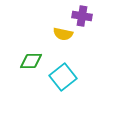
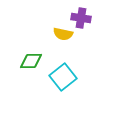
purple cross: moved 1 px left, 2 px down
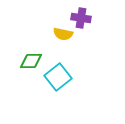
cyan square: moved 5 px left
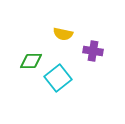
purple cross: moved 12 px right, 33 px down
cyan square: moved 1 px down
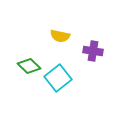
yellow semicircle: moved 3 px left, 2 px down
green diamond: moved 2 px left, 5 px down; rotated 45 degrees clockwise
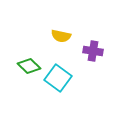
yellow semicircle: moved 1 px right
cyan square: rotated 16 degrees counterclockwise
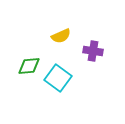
yellow semicircle: rotated 36 degrees counterclockwise
green diamond: rotated 50 degrees counterclockwise
